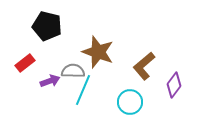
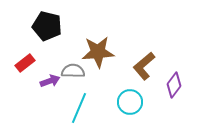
brown star: rotated 24 degrees counterclockwise
cyan line: moved 4 px left, 18 px down
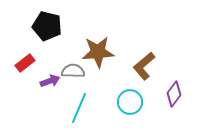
purple diamond: moved 9 px down
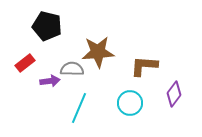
brown L-shape: rotated 44 degrees clockwise
gray semicircle: moved 1 px left, 2 px up
purple arrow: rotated 12 degrees clockwise
cyan circle: moved 1 px down
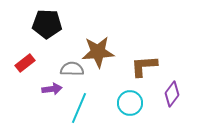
black pentagon: moved 2 px up; rotated 12 degrees counterclockwise
brown L-shape: rotated 8 degrees counterclockwise
purple arrow: moved 2 px right, 8 px down
purple diamond: moved 2 px left
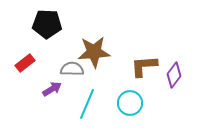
brown star: moved 4 px left
purple arrow: rotated 24 degrees counterclockwise
purple diamond: moved 2 px right, 19 px up
cyan line: moved 8 px right, 4 px up
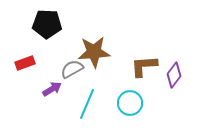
red rectangle: rotated 18 degrees clockwise
gray semicircle: rotated 30 degrees counterclockwise
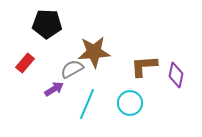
red rectangle: rotated 30 degrees counterclockwise
purple diamond: moved 2 px right; rotated 25 degrees counterclockwise
purple arrow: moved 2 px right
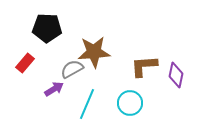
black pentagon: moved 4 px down
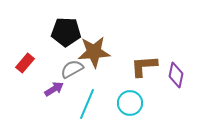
black pentagon: moved 19 px right, 4 px down
